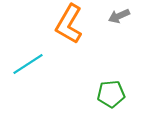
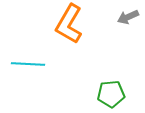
gray arrow: moved 9 px right, 1 px down
cyan line: rotated 36 degrees clockwise
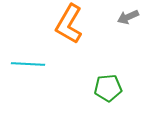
green pentagon: moved 3 px left, 6 px up
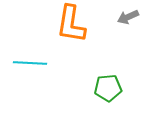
orange L-shape: moved 2 px right; rotated 21 degrees counterclockwise
cyan line: moved 2 px right, 1 px up
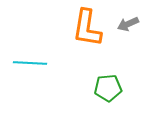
gray arrow: moved 7 px down
orange L-shape: moved 16 px right, 4 px down
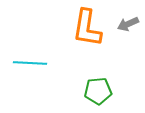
green pentagon: moved 10 px left, 3 px down
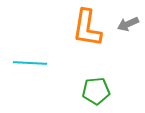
green pentagon: moved 2 px left
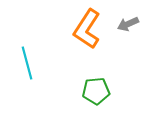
orange L-shape: moved 1 px down; rotated 24 degrees clockwise
cyan line: moved 3 px left; rotated 72 degrees clockwise
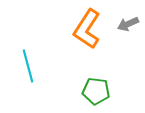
cyan line: moved 1 px right, 3 px down
green pentagon: rotated 12 degrees clockwise
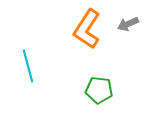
green pentagon: moved 3 px right, 1 px up
